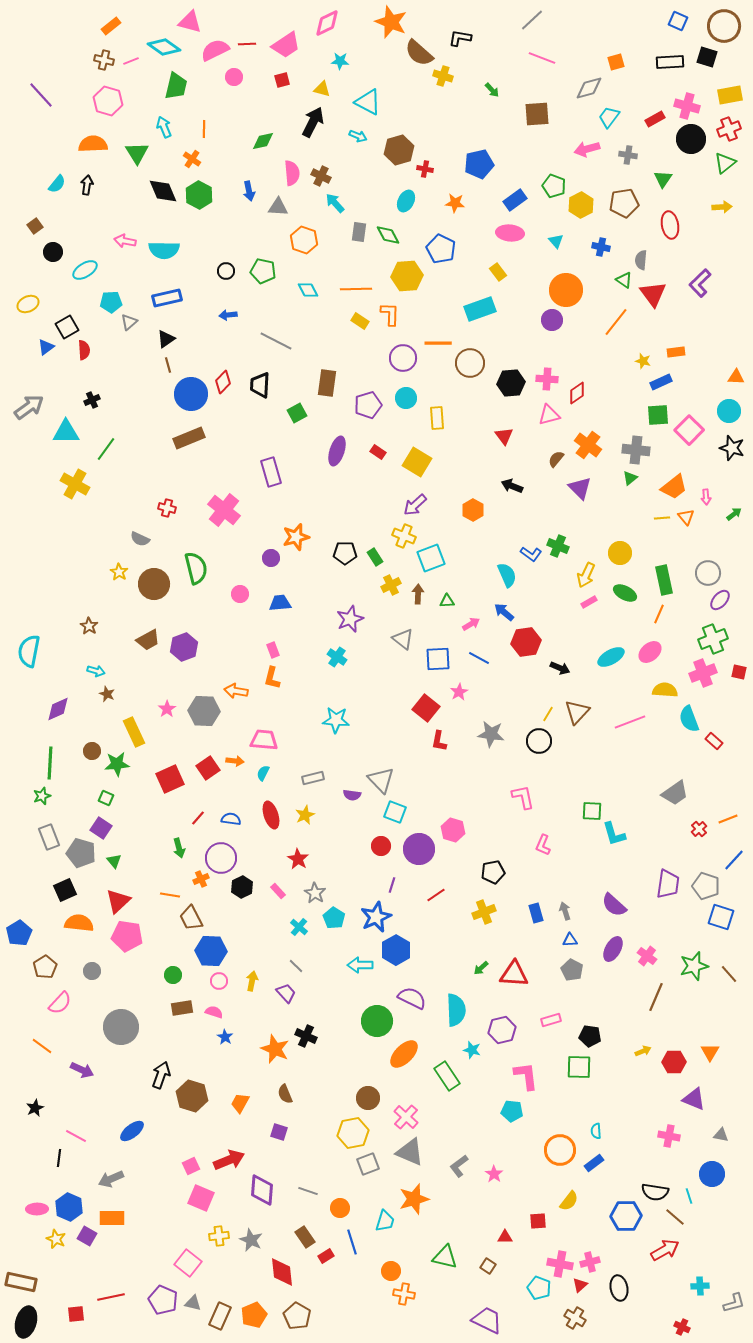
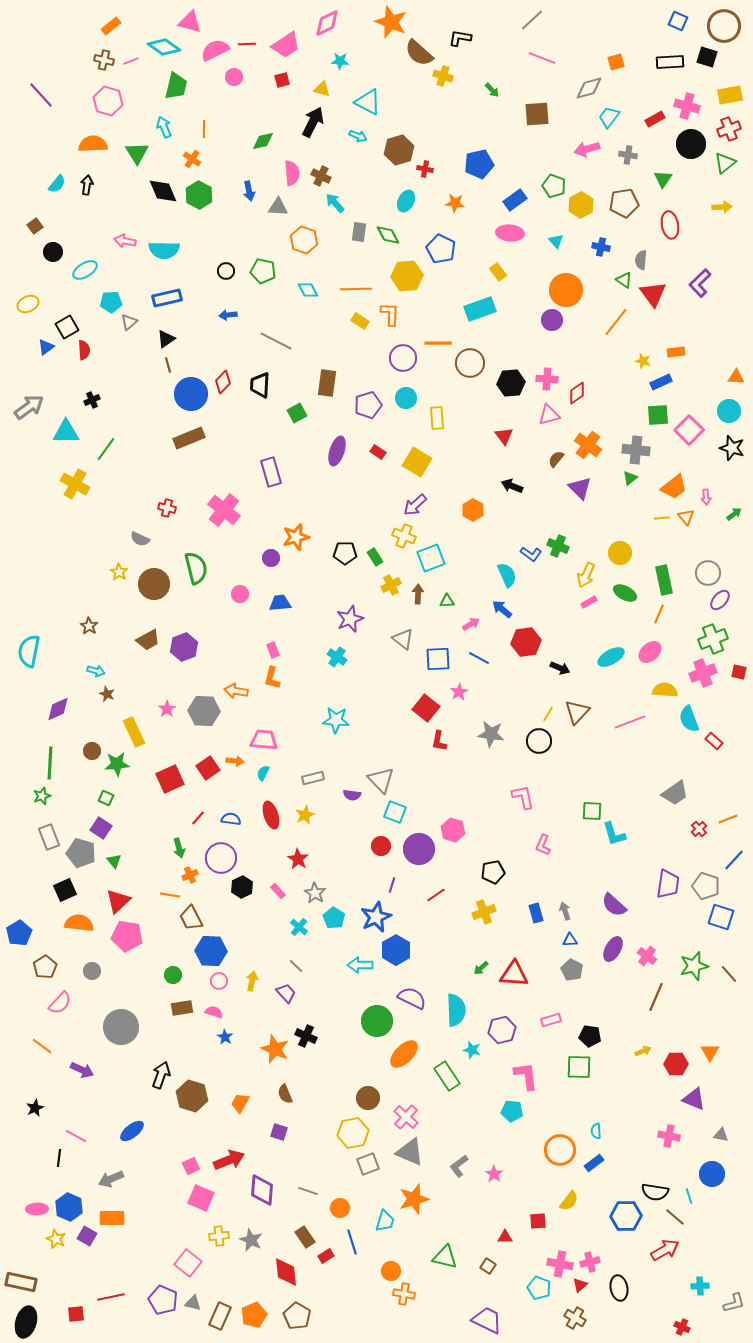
black circle at (691, 139): moved 5 px down
blue arrow at (504, 612): moved 2 px left, 3 px up
orange cross at (201, 879): moved 11 px left, 4 px up
red hexagon at (674, 1062): moved 2 px right, 2 px down
red diamond at (282, 1272): moved 4 px right
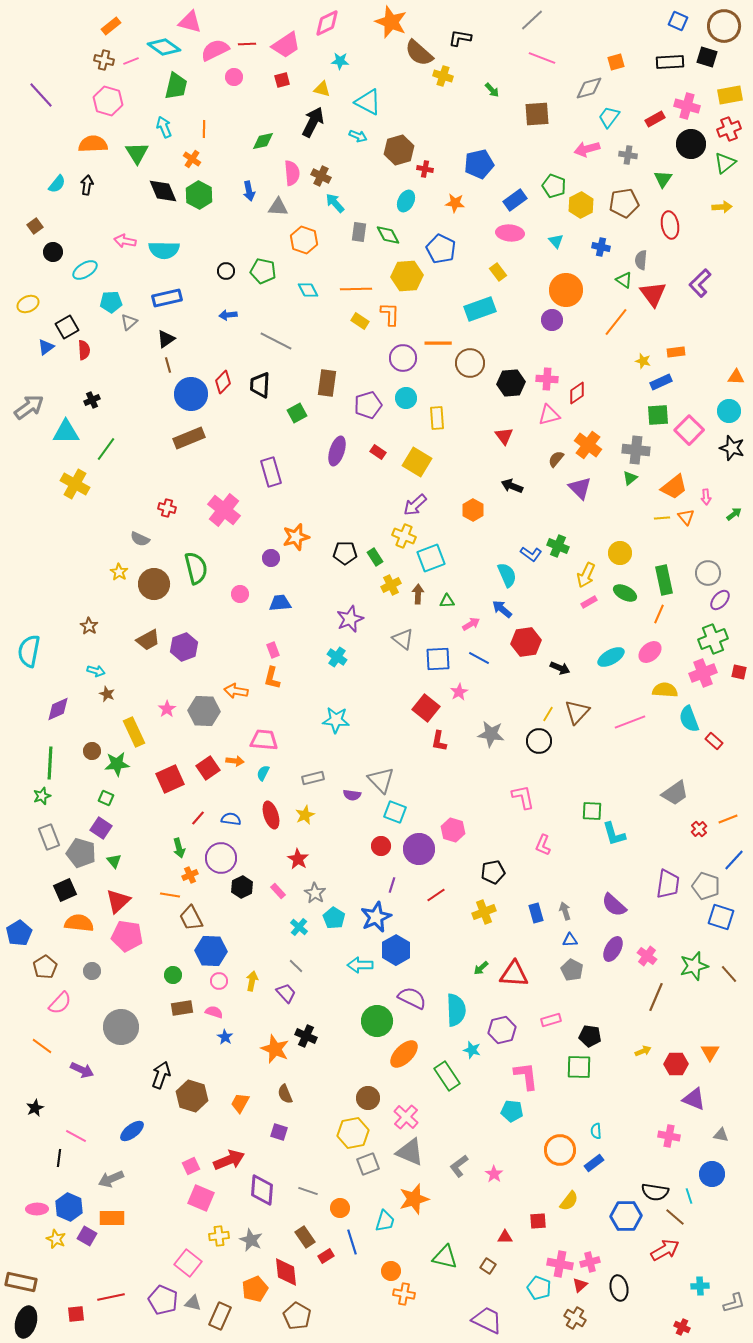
orange pentagon at (254, 1315): moved 1 px right, 26 px up
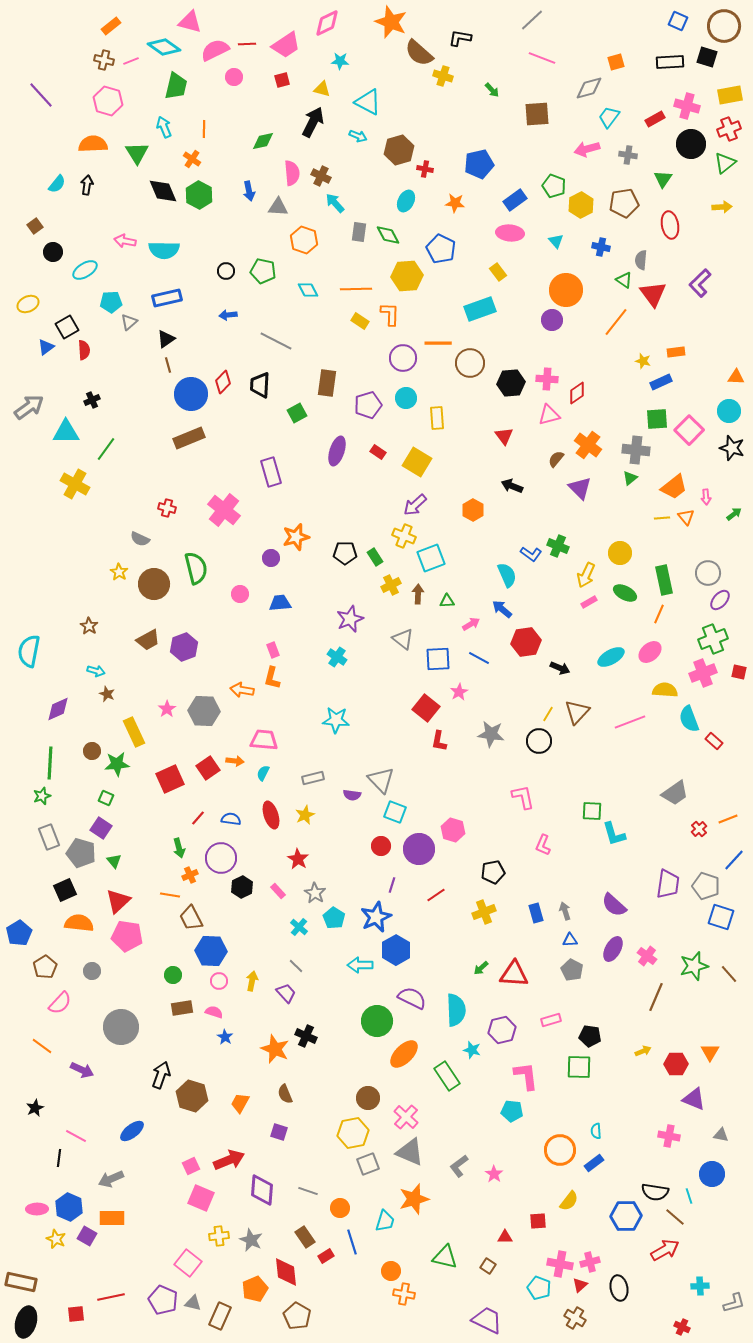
green square at (658, 415): moved 1 px left, 4 px down
orange arrow at (236, 691): moved 6 px right, 1 px up
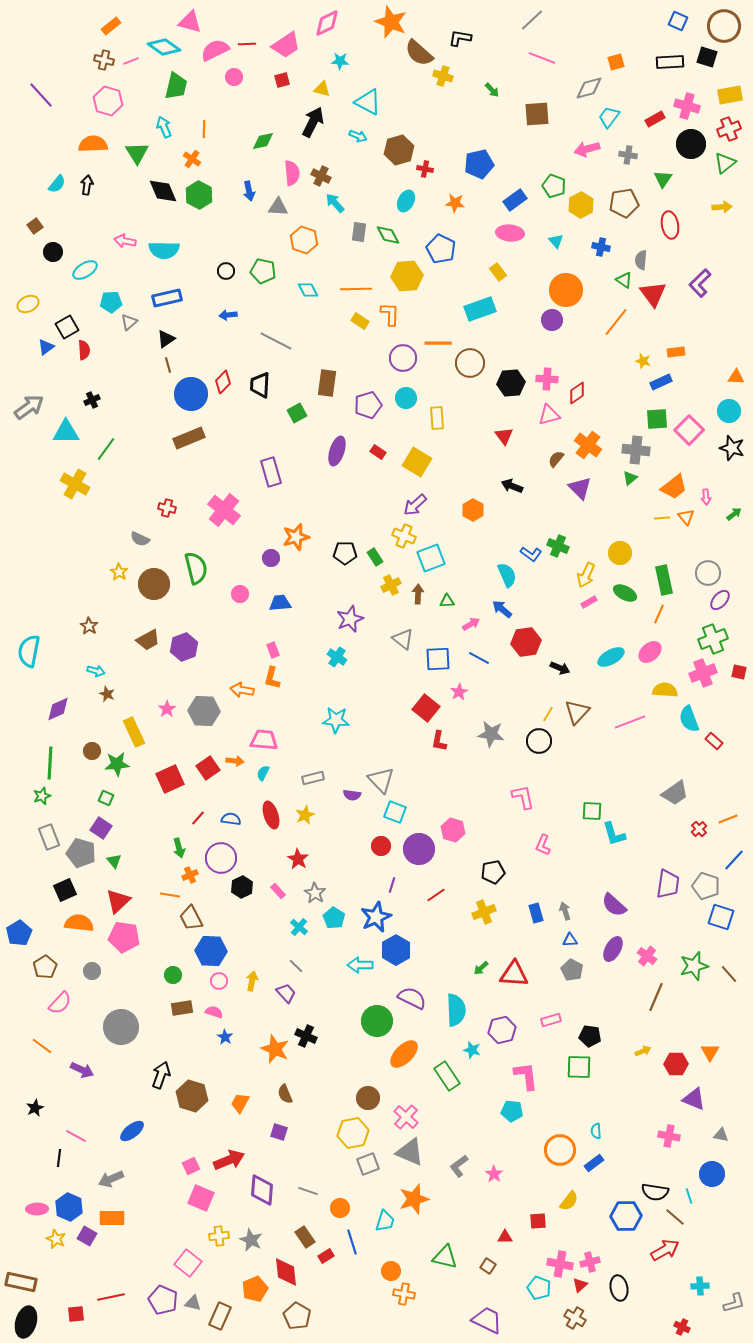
pink pentagon at (127, 936): moved 3 px left, 1 px down
